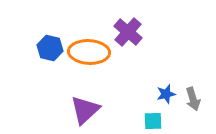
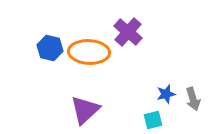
cyan square: moved 1 px up; rotated 12 degrees counterclockwise
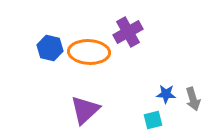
purple cross: rotated 20 degrees clockwise
blue star: rotated 18 degrees clockwise
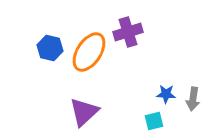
purple cross: rotated 12 degrees clockwise
orange ellipse: rotated 60 degrees counterclockwise
gray arrow: rotated 25 degrees clockwise
purple triangle: moved 1 px left, 2 px down
cyan square: moved 1 px right, 1 px down
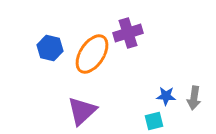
purple cross: moved 1 px down
orange ellipse: moved 3 px right, 2 px down
blue star: moved 2 px down
gray arrow: moved 1 px right, 1 px up
purple triangle: moved 2 px left, 1 px up
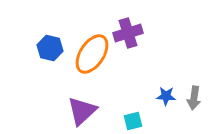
cyan square: moved 21 px left
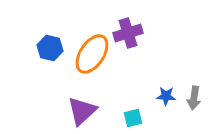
cyan square: moved 3 px up
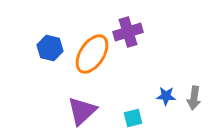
purple cross: moved 1 px up
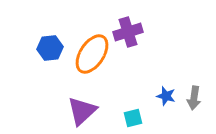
blue hexagon: rotated 20 degrees counterclockwise
blue star: rotated 12 degrees clockwise
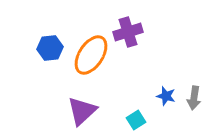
orange ellipse: moved 1 px left, 1 px down
cyan square: moved 3 px right, 2 px down; rotated 18 degrees counterclockwise
